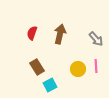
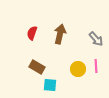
brown rectangle: rotated 28 degrees counterclockwise
cyan square: rotated 32 degrees clockwise
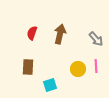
brown rectangle: moved 9 px left; rotated 63 degrees clockwise
cyan square: rotated 24 degrees counterclockwise
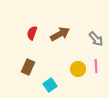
brown arrow: rotated 48 degrees clockwise
brown rectangle: rotated 21 degrees clockwise
cyan square: rotated 16 degrees counterclockwise
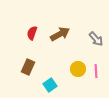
pink line: moved 5 px down
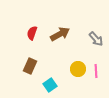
brown rectangle: moved 2 px right, 1 px up
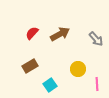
red semicircle: rotated 24 degrees clockwise
brown rectangle: rotated 35 degrees clockwise
pink line: moved 1 px right, 13 px down
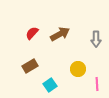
gray arrow: rotated 42 degrees clockwise
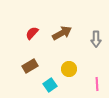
brown arrow: moved 2 px right, 1 px up
yellow circle: moved 9 px left
